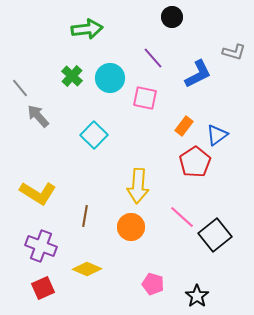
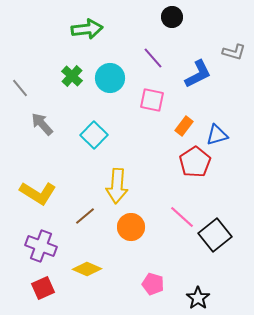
pink square: moved 7 px right, 2 px down
gray arrow: moved 4 px right, 8 px down
blue triangle: rotated 20 degrees clockwise
yellow arrow: moved 21 px left
brown line: rotated 40 degrees clockwise
black star: moved 1 px right, 2 px down
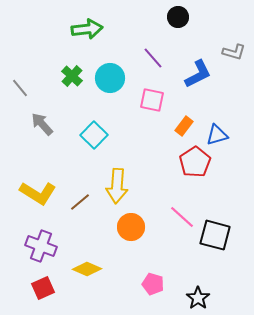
black circle: moved 6 px right
brown line: moved 5 px left, 14 px up
black square: rotated 36 degrees counterclockwise
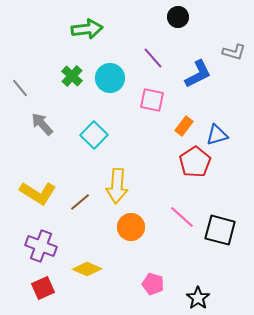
black square: moved 5 px right, 5 px up
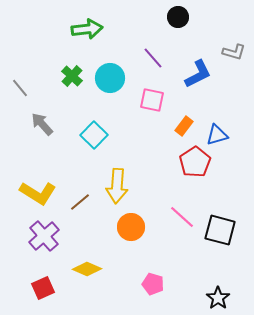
purple cross: moved 3 px right, 10 px up; rotated 28 degrees clockwise
black star: moved 20 px right
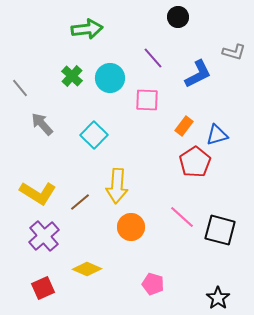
pink square: moved 5 px left; rotated 10 degrees counterclockwise
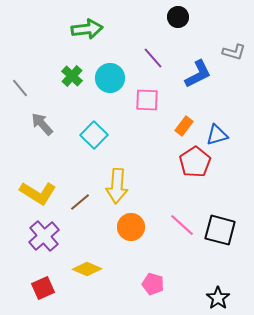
pink line: moved 8 px down
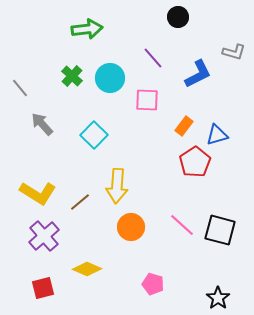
red square: rotated 10 degrees clockwise
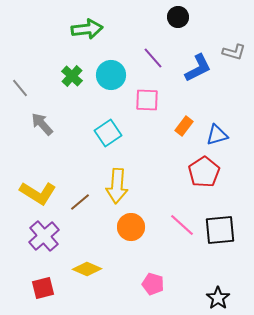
blue L-shape: moved 6 px up
cyan circle: moved 1 px right, 3 px up
cyan square: moved 14 px right, 2 px up; rotated 12 degrees clockwise
red pentagon: moved 9 px right, 10 px down
black square: rotated 20 degrees counterclockwise
